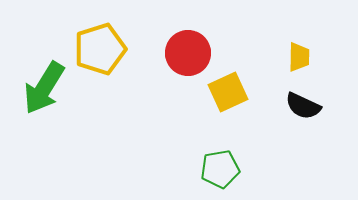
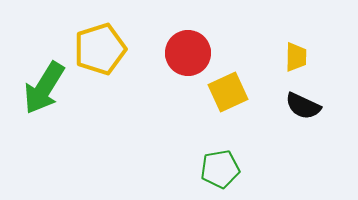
yellow trapezoid: moved 3 px left
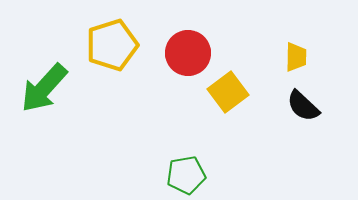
yellow pentagon: moved 12 px right, 4 px up
green arrow: rotated 10 degrees clockwise
yellow square: rotated 12 degrees counterclockwise
black semicircle: rotated 18 degrees clockwise
green pentagon: moved 34 px left, 6 px down
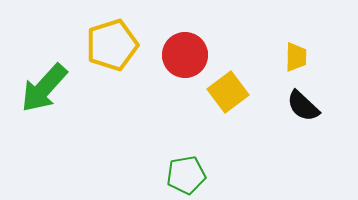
red circle: moved 3 px left, 2 px down
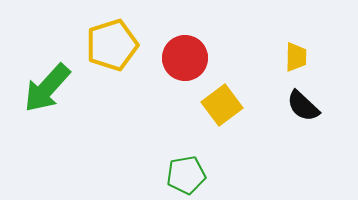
red circle: moved 3 px down
green arrow: moved 3 px right
yellow square: moved 6 px left, 13 px down
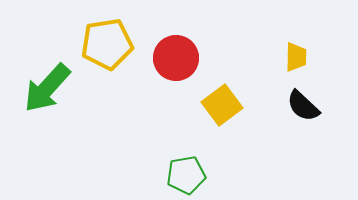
yellow pentagon: moved 5 px left, 1 px up; rotated 9 degrees clockwise
red circle: moved 9 px left
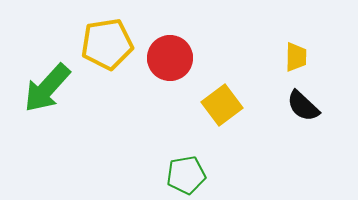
red circle: moved 6 px left
